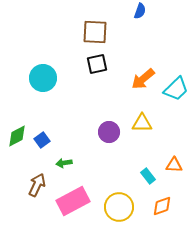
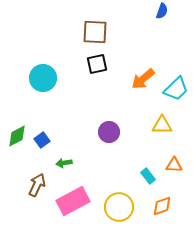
blue semicircle: moved 22 px right
yellow triangle: moved 20 px right, 2 px down
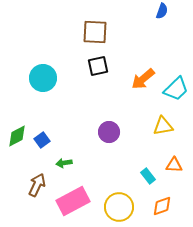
black square: moved 1 px right, 2 px down
yellow triangle: moved 1 px right, 1 px down; rotated 10 degrees counterclockwise
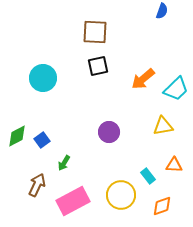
green arrow: rotated 49 degrees counterclockwise
yellow circle: moved 2 px right, 12 px up
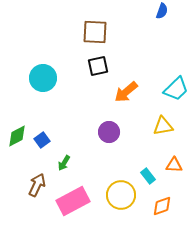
orange arrow: moved 17 px left, 13 px down
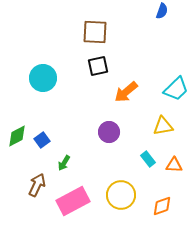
cyan rectangle: moved 17 px up
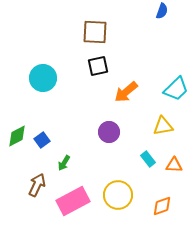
yellow circle: moved 3 px left
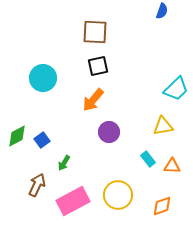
orange arrow: moved 33 px left, 8 px down; rotated 10 degrees counterclockwise
orange triangle: moved 2 px left, 1 px down
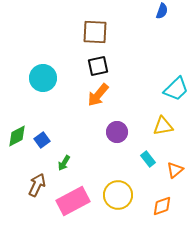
orange arrow: moved 5 px right, 5 px up
purple circle: moved 8 px right
orange triangle: moved 3 px right, 4 px down; rotated 42 degrees counterclockwise
